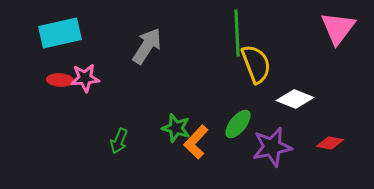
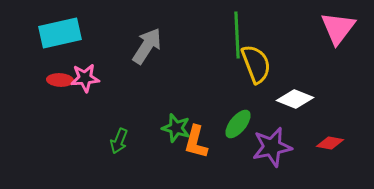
green line: moved 2 px down
orange L-shape: rotated 28 degrees counterclockwise
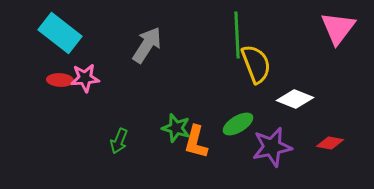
cyan rectangle: rotated 51 degrees clockwise
gray arrow: moved 1 px up
green ellipse: rotated 20 degrees clockwise
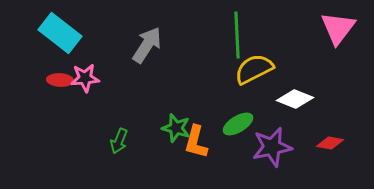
yellow semicircle: moved 2 px left, 5 px down; rotated 96 degrees counterclockwise
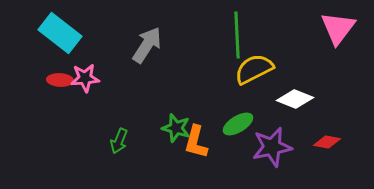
red diamond: moved 3 px left, 1 px up
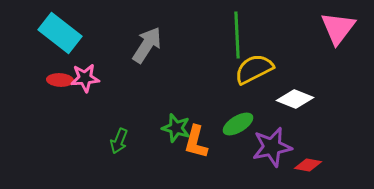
red diamond: moved 19 px left, 23 px down
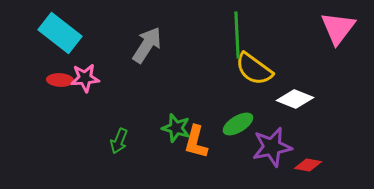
yellow semicircle: rotated 117 degrees counterclockwise
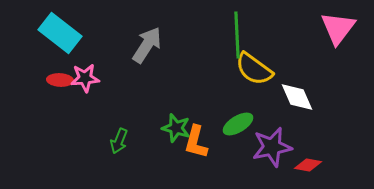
white diamond: moved 2 px right, 2 px up; rotated 45 degrees clockwise
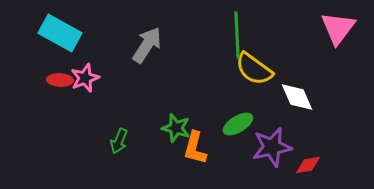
cyan rectangle: rotated 9 degrees counterclockwise
pink star: rotated 16 degrees counterclockwise
orange L-shape: moved 1 px left, 6 px down
red diamond: rotated 20 degrees counterclockwise
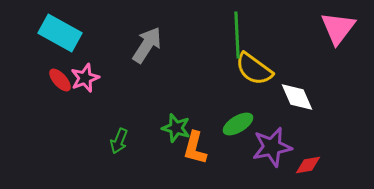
red ellipse: rotated 45 degrees clockwise
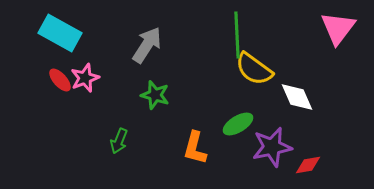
green star: moved 21 px left, 33 px up
